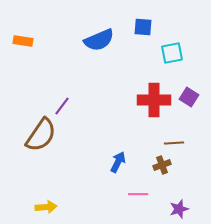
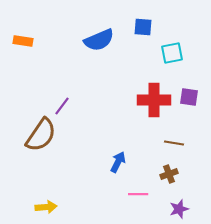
purple square: rotated 24 degrees counterclockwise
brown line: rotated 12 degrees clockwise
brown cross: moved 7 px right, 9 px down
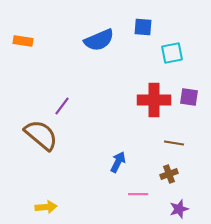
brown semicircle: rotated 84 degrees counterclockwise
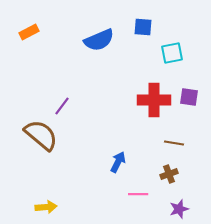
orange rectangle: moved 6 px right, 9 px up; rotated 36 degrees counterclockwise
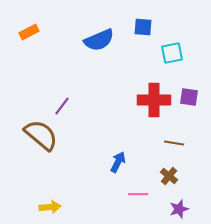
brown cross: moved 2 px down; rotated 30 degrees counterclockwise
yellow arrow: moved 4 px right
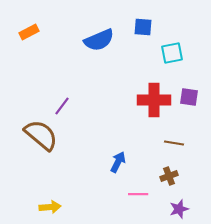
brown cross: rotated 30 degrees clockwise
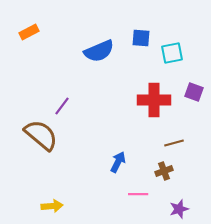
blue square: moved 2 px left, 11 px down
blue semicircle: moved 11 px down
purple square: moved 5 px right, 5 px up; rotated 12 degrees clockwise
brown line: rotated 24 degrees counterclockwise
brown cross: moved 5 px left, 5 px up
yellow arrow: moved 2 px right, 1 px up
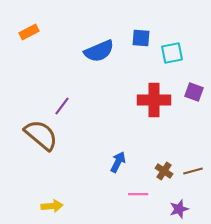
brown line: moved 19 px right, 28 px down
brown cross: rotated 36 degrees counterclockwise
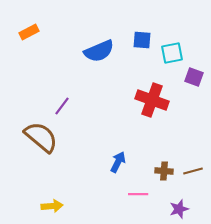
blue square: moved 1 px right, 2 px down
purple square: moved 15 px up
red cross: moved 2 px left; rotated 20 degrees clockwise
brown semicircle: moved 2 px down
brown cross: rotated 30 degrees counterclockwise
